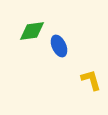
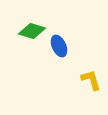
green diamond: rotated 24 degrees clockwise
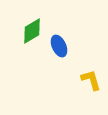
green diamond: rotated 48 degrees counterclockwise
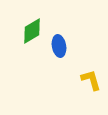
blue ellipse: rotated 15 degrees clockwise
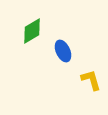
blue ellipse: moved 4 px right, 5 px down; rotated 15 degrees counterclockwise
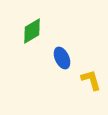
blue ellipse: moved 1 px left, 7 px down
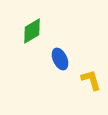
blue ellipse: moved 2 px left, 1 px down
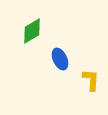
yellow L-shape: rotated 20 degrees clockwise
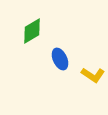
yellow L-shape: moved 2 px right, 5 px up; rotated 120 degrees clockwise
